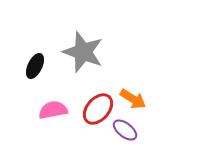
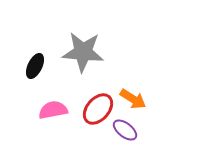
gray star: rotated 15 degrees counterclockwise
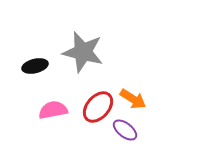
gray star: rotated 9 degrees clockwise
black ellipse: rotated 50 degrees clockwise
red ellipse: moved 2 px up
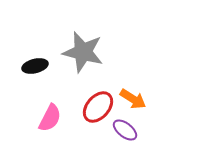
pink semicircle: moved 3 px left, 8 px down; rotated 128 degrees clockwise
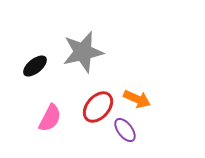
gray star: rotated 27 degrees counterclockwise
black ellipse: rotated 25 degrees counterclockwise
orange arrow: moved 4 px right; rotated 8 degrees counterclockwise
purple ellipse: rotated 15 degrees clockwise
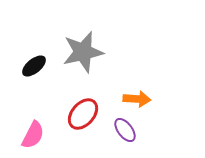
black ellipse: moved 1 px left
orange arrow: rotated 20 degrees counterclockwise
red ellipse: moved 15 px left, 7 px down
pink semicircle: moved 17 px left, 17 px down
